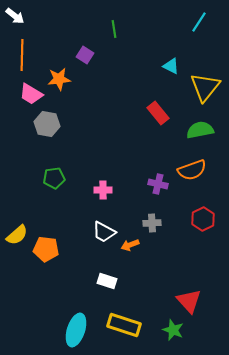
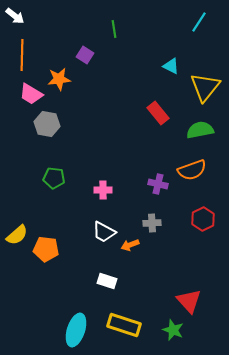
green pentagon: rotated 15 degrees clockwise
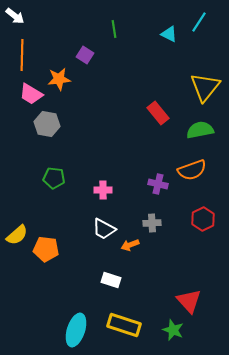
cyan triangle: moved 2 px left, 32 px up
white trapezoid: moved 3 px up
white rectangle: moved 4 px right, 1 px up
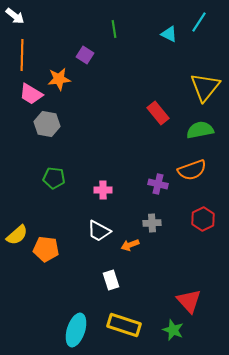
white trapezoid: moved 5 px left, 2 px down
white rectangle: rotated 54 degrees clockwise
